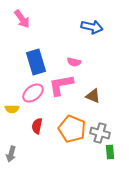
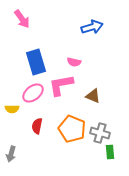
blue arrow: rotated 30 degrees counterclockwise
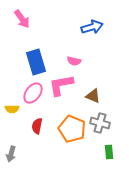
pink semicircle: moved 1 px up
pink ellipse: rotated 15 degrees counterclockwise
gray cross: moved 10 px up
green rectangle: moved 1 px left
